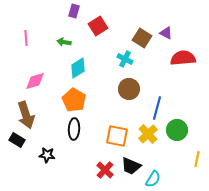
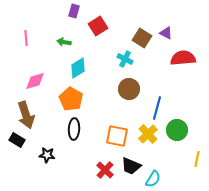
orange pentagon: moved 3 px left, 1 px up
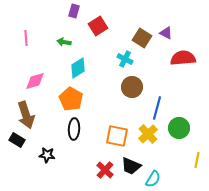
brown circle: moved 3 px right, 2 px up
green circle: moved 2 px right, 2 px up
yellow line: moved 1 px down
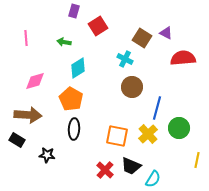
brown arrow: moved 2 px right; rotated 68 degrees counterclockwise
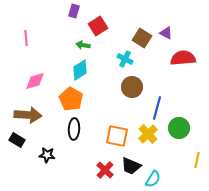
green arrow: moved 19 px right, 3 px down
cyan diamond: moved 2 px right, 2 px down
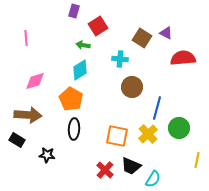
cyan cross: moved 5 px left; rotated 21 degrees counterclockwise
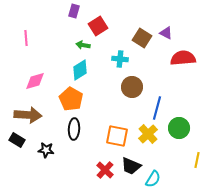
black star: moved 1 px left, 5 px up
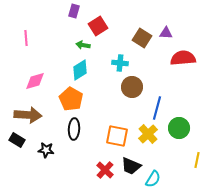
purple triangle: rotated 24 degrees counterclockwise
cyan cross: moved 4 px down
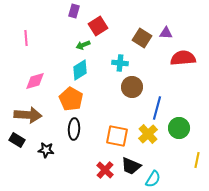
green arrow: rotated 32 degrees counterclockwise
